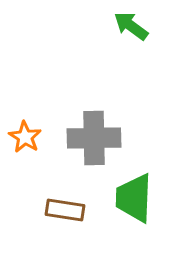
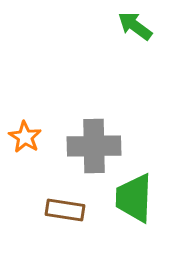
green arrow: moved 4 px right
gray cross: moved 8 px down
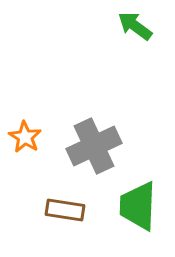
gray cross: rotated 24 degrees counterclockwise
green trapezoid: moved 4 px right, 8 px down
